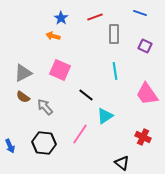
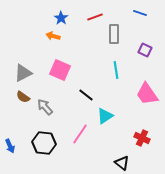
purple square: moved 4 px down
cyan line: moved 1 px right, 1 px up
red cross: moved 1 px left, 1 px down
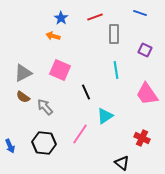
black line: moved 3 px up; rotated 28 degrees clockwise
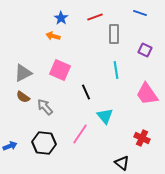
cyan triangle: rotated 36 degrees counterclockwise
blue arrow: rotated 88 degrees counterclockwise
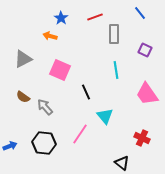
blue line: rotated 32 degrees clockwise
orange arrow: moved 3 px left
gray triangle: moved 14 px up
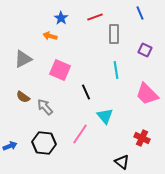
blue line: rotated 16 degrees clockwise
pink trapezoid: rotated 10 degrees counterclockwise
black triangle: moved 1 px up
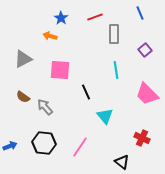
purple square: rotated 24 degrees clockwise
pink square: rotated 20 degrees counterclockwise
pink line: moved 13 px down
